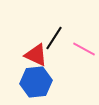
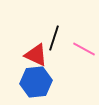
black line: rotated 15 degrees counterclockwise
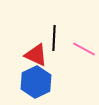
black line: rotated 15 degrees counterclockwise
blue hexagon: rotated 20 degrees counterclockwise
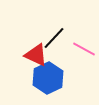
black line: rotated 40 degrees clockwise
blue hexagon: moved 12 px right, 4 px up
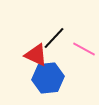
blue hexagon: rotated 20 degrees clockwise
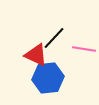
pink line: rotated 20 degrees counterclockwise
